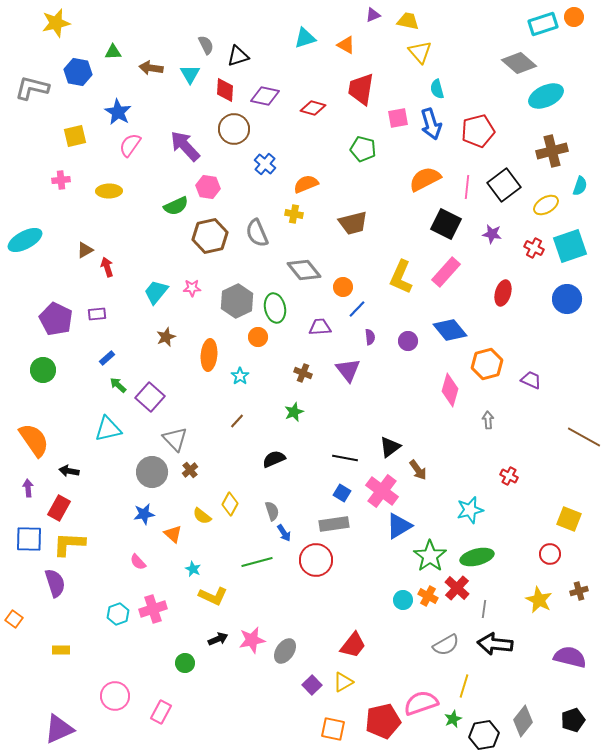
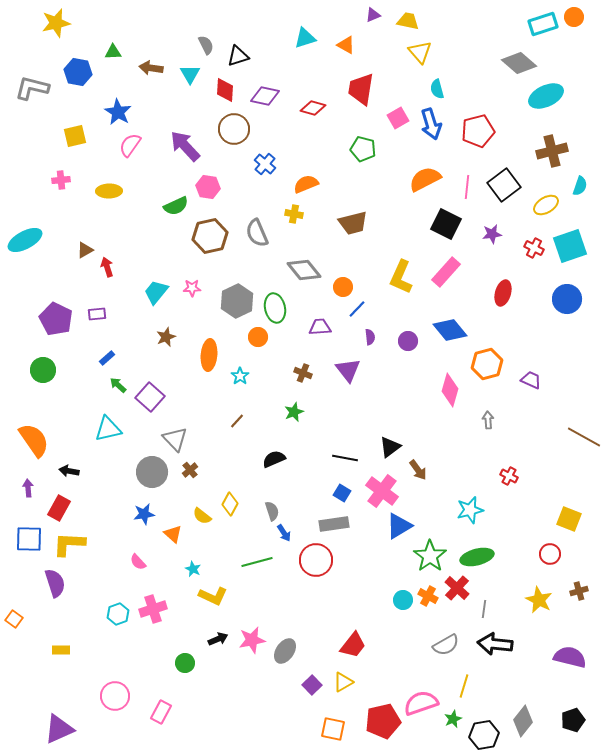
pink square at (398, 118): rotated 20 degrees counterclockwise
purple star at (492, 234): rotated 18 degrees counterclockwise
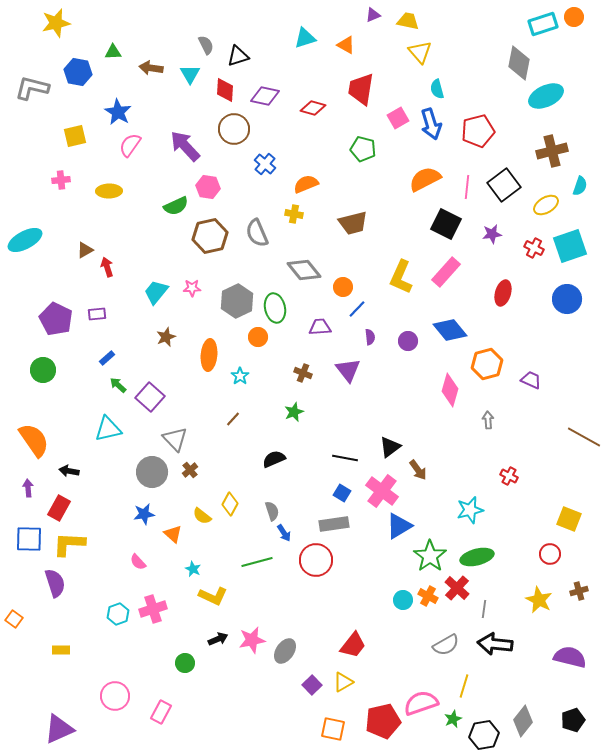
gray diamond at (519, 63): rotated 60 degrees clockwise
brown line at (237, 421): moved 4 px left, 2 px up
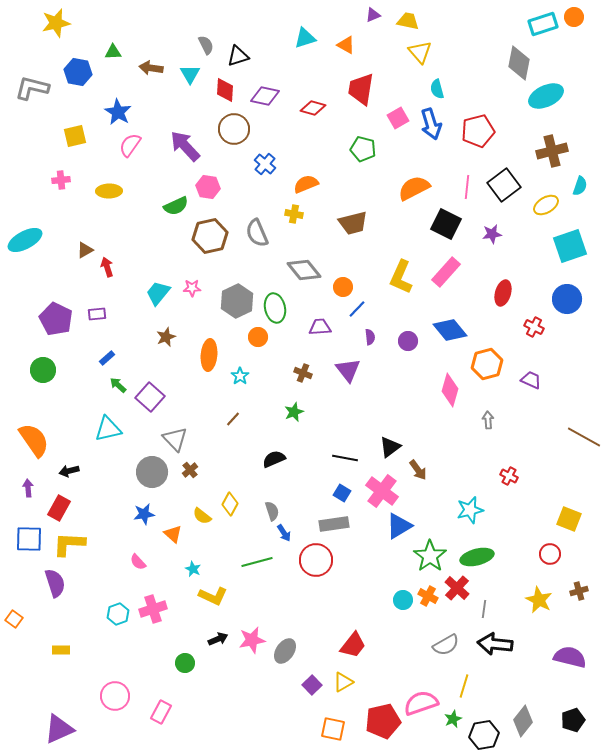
orange semicircle at (425, 179): moved 11 px left, 9 px down
red cross at (534, 248): moved 79 px down
cyan trapezoid at (156, 292): moved 2 px right, 1 px down
black arrow at (69, 471): rotated 24 degrees counterclockwise
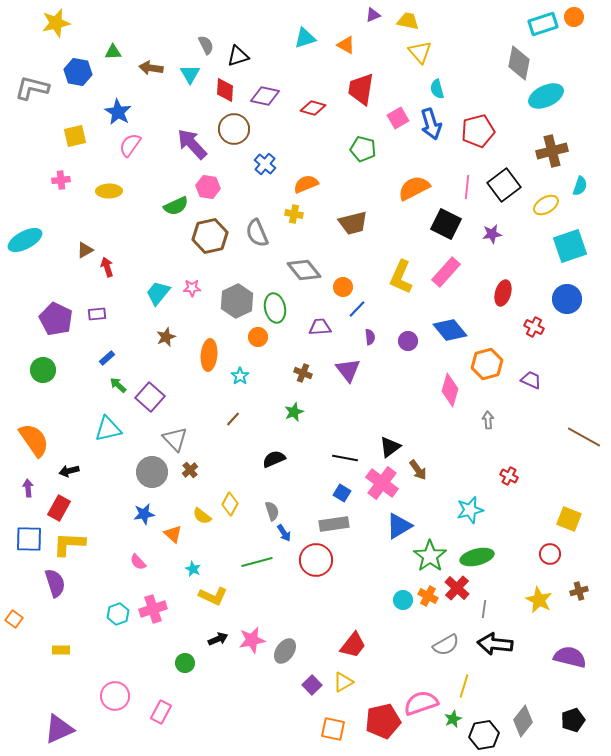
purple arrow at (185, 146): moved 7 px right, 2 px up
pink cross at (382, 491): moved 8 px up
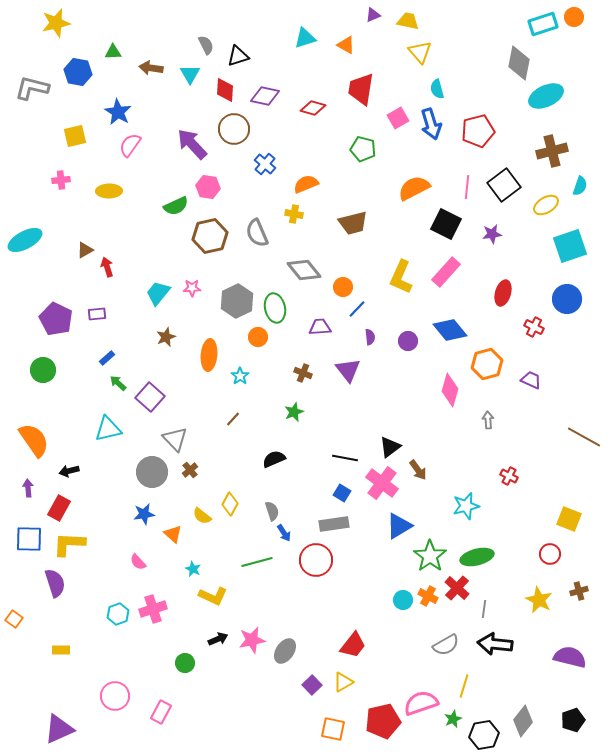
green arrow at (118, 385): moved 2 px up
cyan star at (470, 510): moved 4 px left, 4 px up
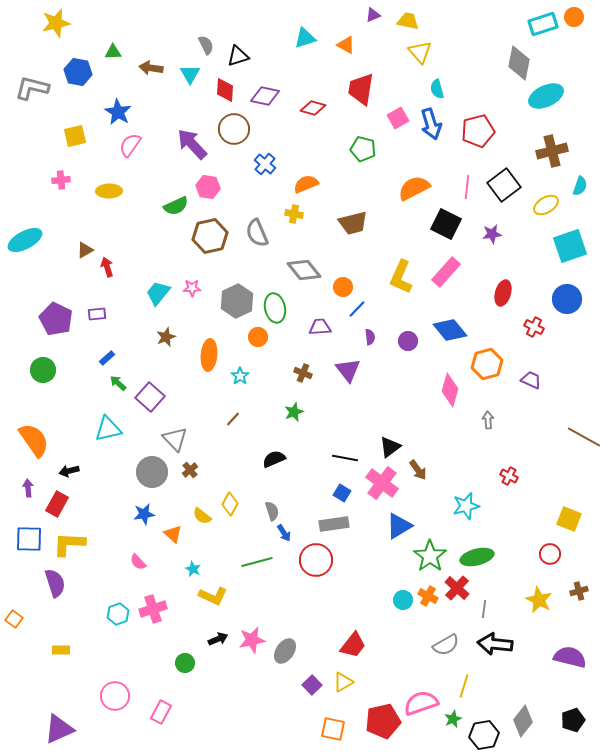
red rectangle at (59, 508): moved 2 px left, 4 px up
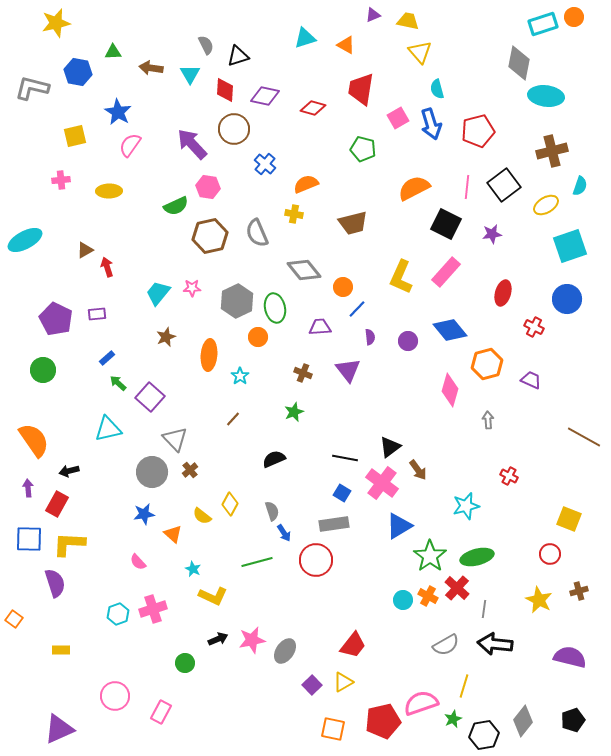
cyan ellipse at (546, 96): rotated 32 degrees clockwise
